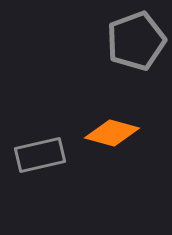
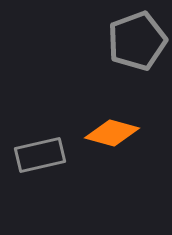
gray pentagon: moved 1 px right
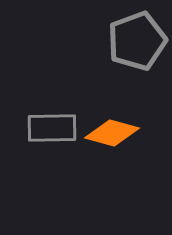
gray rectangle: moved 12 px right, 27 px up; rotated 12 degrees clockwise
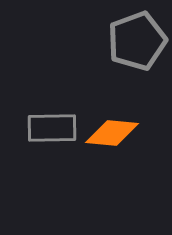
orange diamond: rotated 10 degrees counterclockwise
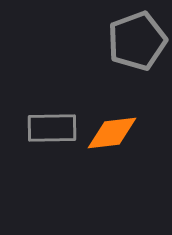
orange diamond: rotated 12 degrees counterclockwise
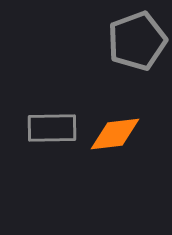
orange diamond: moved 3 px right, 1 px down
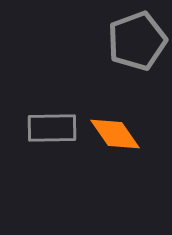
orange diamond: rotated 62 degrees clockwise
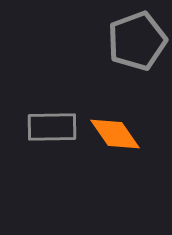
gray rectangle: moved 1 px up
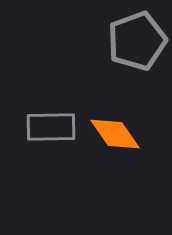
gray rectangle: moved 1 px left
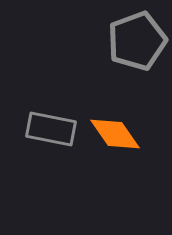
gray rectangle: moved 2 px down; rotated 12 degrees clockwise
